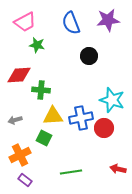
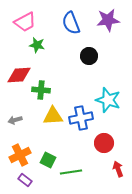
cyan star: moved 4 px left
red circle: moved 15 px down
green square: moved 4 px right, 22 px down
red arrow: rotated 56 degrees clockwise
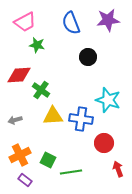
black circle: moved 1 px left, 1 px down
green cross: rotated 30 degrees clockwise
blue cross: moved 1 px down; rotated 20 degrees clockwise
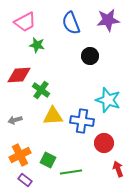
black circle: moved 2 px right, 1 px up
blue cross: moved 1 px right, 2 px down
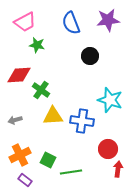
cyan star: moved 2 px right
red circle: moved 4 px right, 6 px down
red arrow: rotated 28 degrees clockwise
